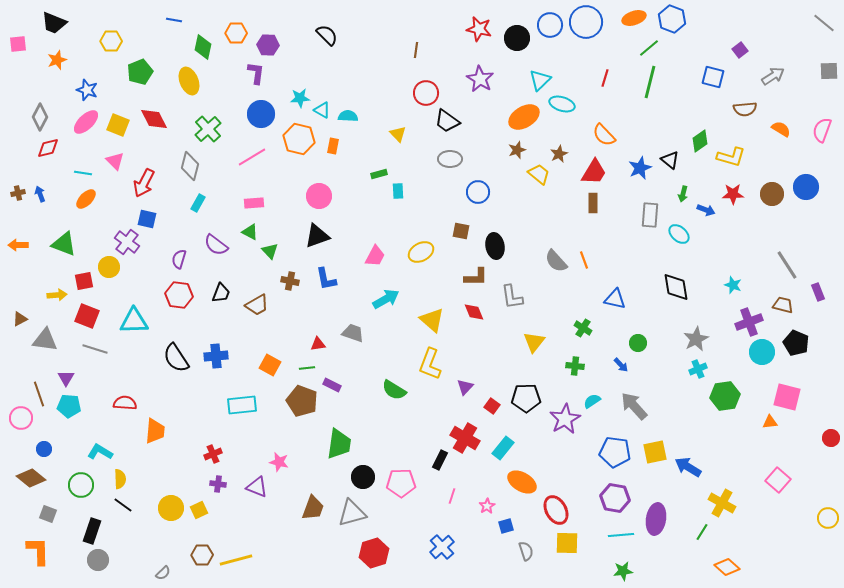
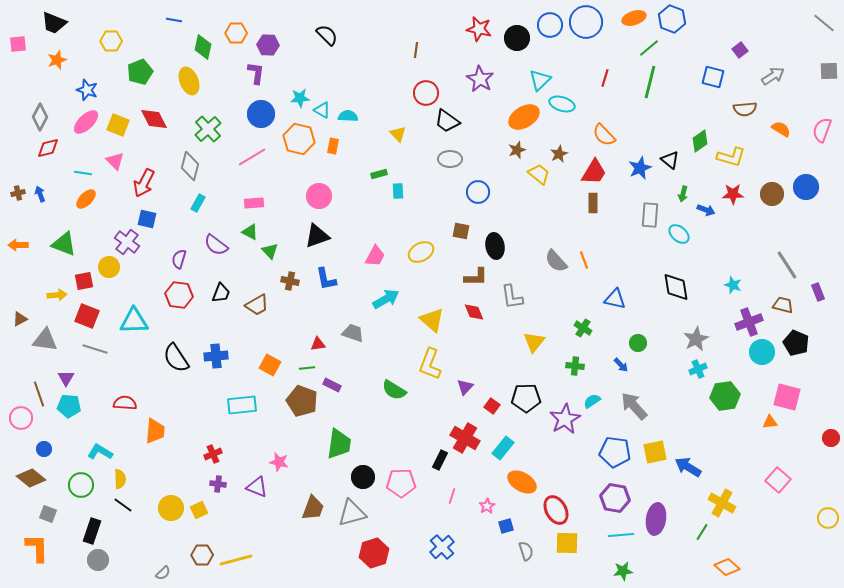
orange L-shape at (38, 551): moved 1 px left, 3 px up
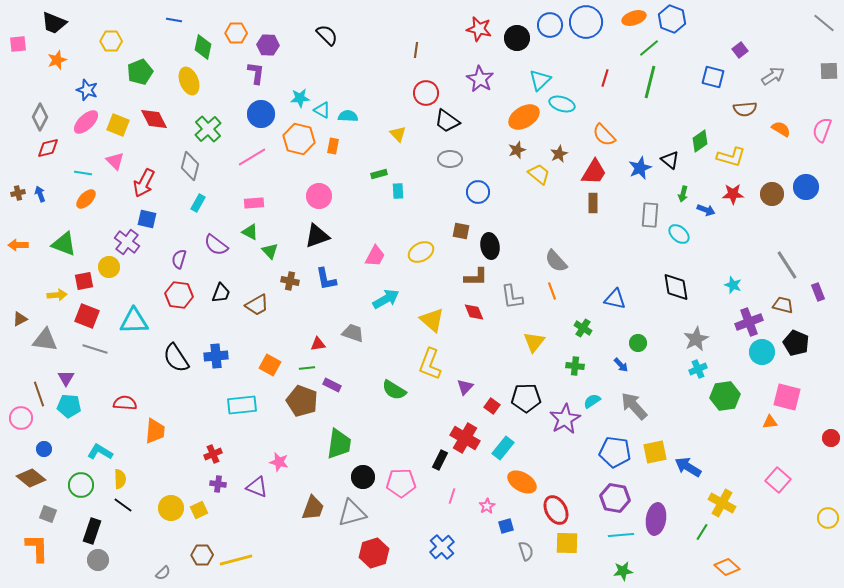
black ellipse at (495, 246): moved 5 px left
orange line at (584, 260): moved 32 px left, 31 px down
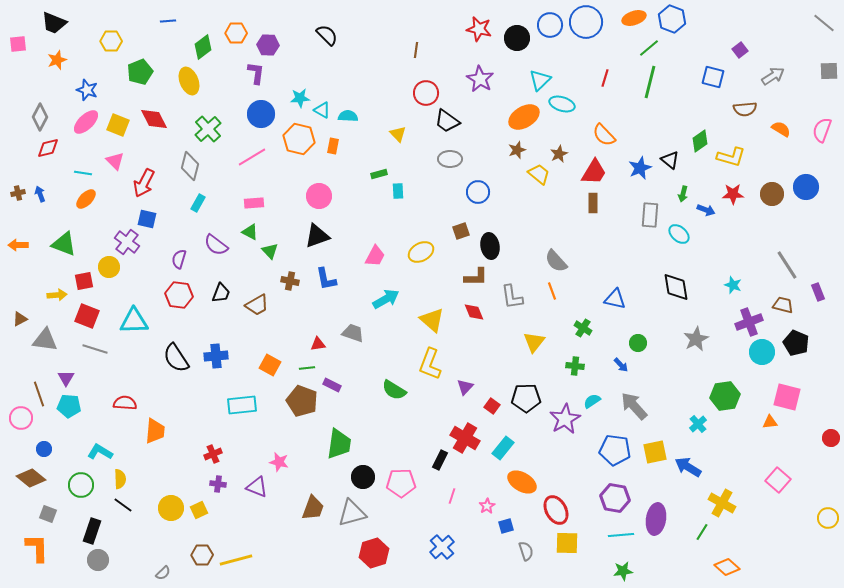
blue line at (174, 20): moved 6 px left, 1 px down; rotated 14 degrees counterclockwise
green diamond at (203, 47): rotated 40 degrees clockwise
brown square at (461, 231): rotated 30 degrees counterclockwise
cyan cross at (698, 369): moved 55 px down; rotated 18 degrees counterclockwise
blue pentagon at (615, 452): moved 2 px up
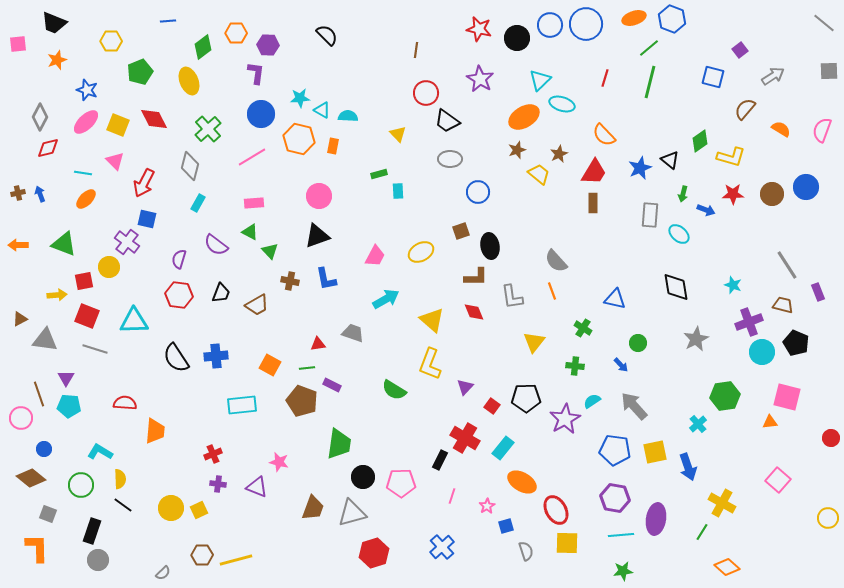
blue circle at (586, 22): moved 2 px down
brown semicircle at (745, 109): rotated 135 degrees clockwise
blue arrow at (688, 467): rotated 140 degrees counterclockwise
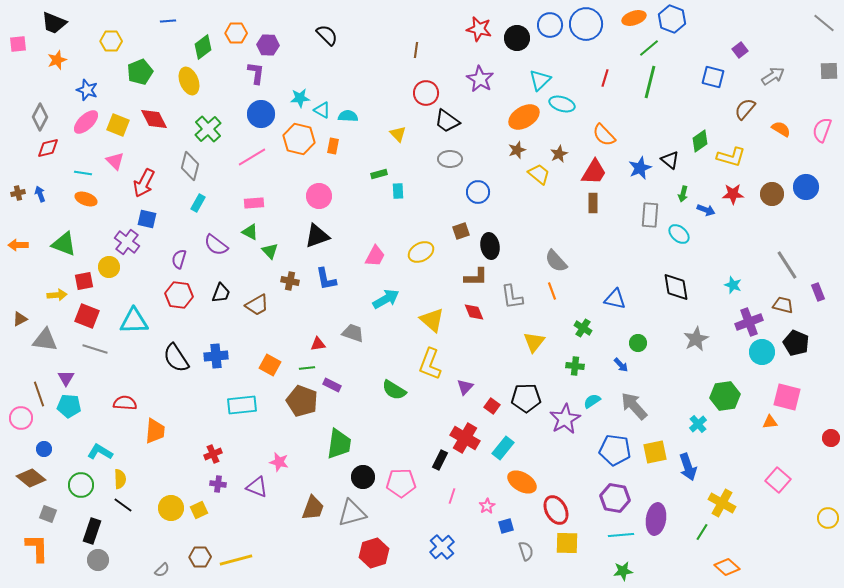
orange ellipse at (86, 199): rotated 65 degrees clockwise
brown hexagon at (202, 555): moved 2 px left, 2 px down
gray semicircle at (163, 573): moved 1 px left, 3 px up
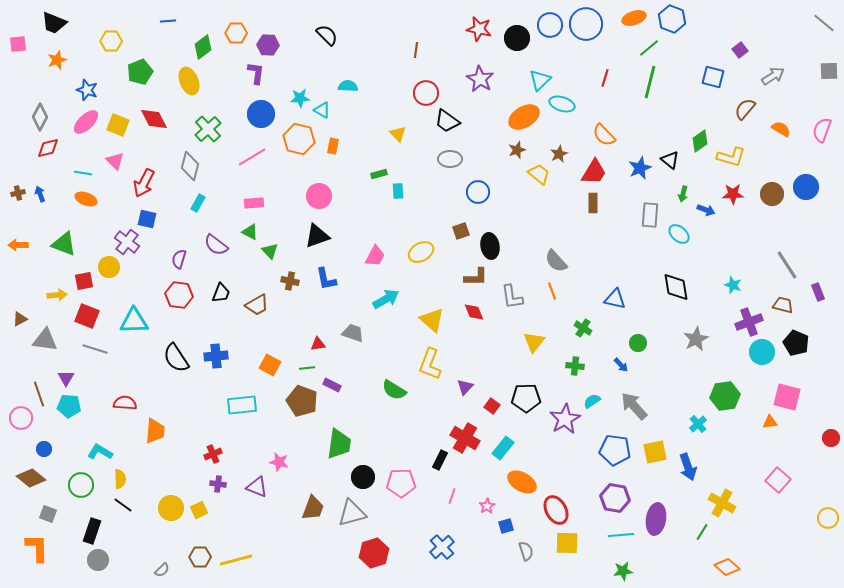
cyan semicircle at (348, 116): moved 30 px up
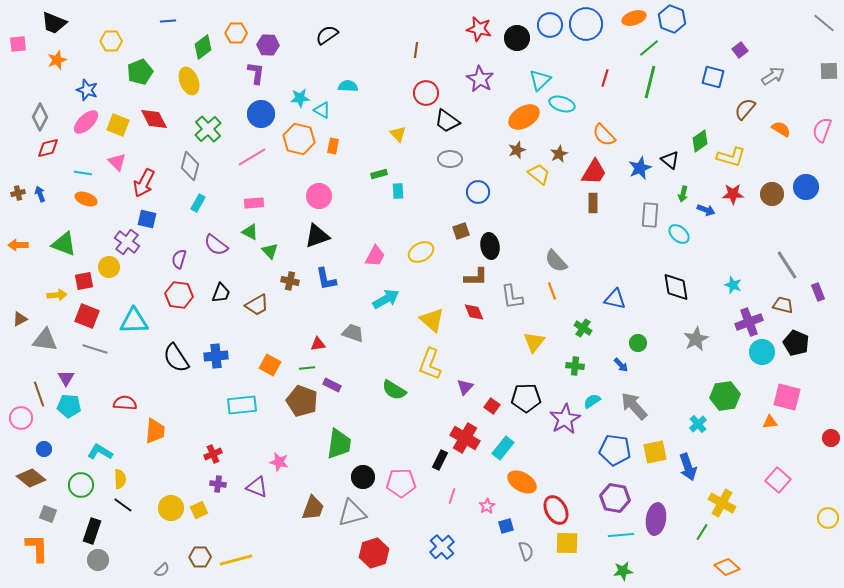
black semicircle at (327, 35): rotated 80 degrees counterclockwise
pink triangle at (115, 161): moved 2 px right, 1 px down
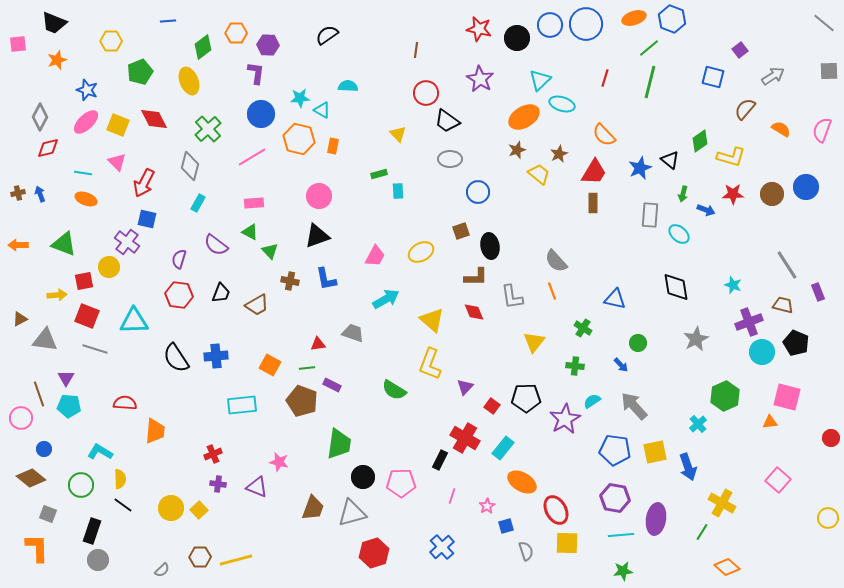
green hexagon at (725, 396): rotated 16 degrees counterclockwise
yellow square at (199, 510): rotated 18 degrees counterclockwise
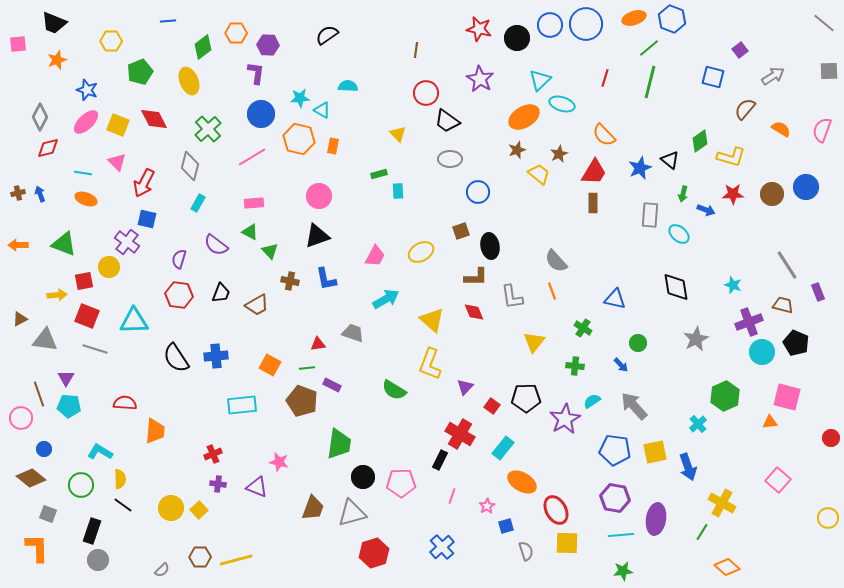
red cross at (465, 438): moved 5 px left, 4 px up
